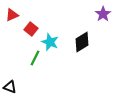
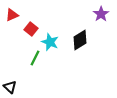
purple star: moved 2 px left
black diamond: moved 2 px left, 2 px up
black triangle: rotated 24 degrees clockwise
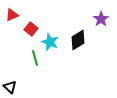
purple star: moved 5 px down
black diamond: moved 2 px left
green line: rotated 42 degrees counterclockwise
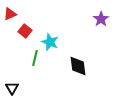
red triangle: moved 2 px left, 1 px up
red square: moved 6 px left, 2 px down
black diamond: moved 26 px down; rotated 65 degrees counterclockwise
green line: rotated 28 degrees clockwise
black triangle: moved 2 px right, 1 px down; rotated 16 degrees clockwise
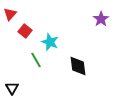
red triangle: rotated 24 degrees counterclockwise
green line: moved 1 px right, 2 px down; rotated 42 degrees counterclockwise
